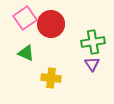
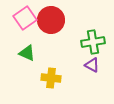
red circle: moved 4 px up
green triangle: moved 1 px right
purple triangle: moved 1 px down; rotated 28 degrees counterclockwise
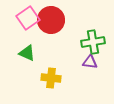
pink square: moved 3 px right
purple triangle: moved 2 px left, 3 px up; rotated 21 degrees counterclockwise
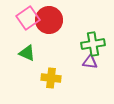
red circle: moved 2 px left
green cross: moved 2 px down
